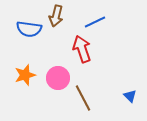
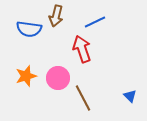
orange star: moved 1 px right, 1 px down
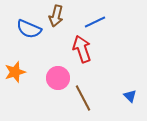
blue semicircle: rotated 15 degrees clockwise
orange star: moved 11 px left, 4 px up
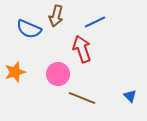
pink circle: moved 4 px up
brown line: moved 1 px left; rotated 40 degrees counterclockwise
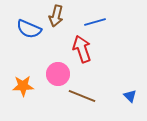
blue line: rotated 10 degrees clockwise
orange star: moved 8 px right, 14 px down; rotated 15 degrees clockwise
brown line: moved 2 px up
